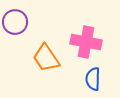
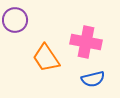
purple circle: moved 2 px up
blue semicircle: rotated 105 degrees counterclockwise
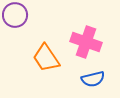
purple circle: moved 5 px up
pink cross: rotated 8 degrees clockwise
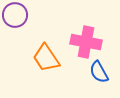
pink cross: rotated 8 degrees counterclockwise
blue semicircle: moved 6 px right, 7 px up; rotated 75 degrees clockwise
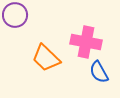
orange trapezoid: rotated 12 degrees counterclockwise
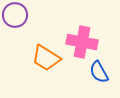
pink cross: moved 4 px left
orange trapezoid: rotated 12 degrees counterclockwise
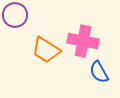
pink cross: moved 1 px right, 1 px up
orange trapezoid: moved 8 px up
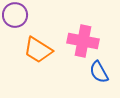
orange trapezoid: moved 8 px left
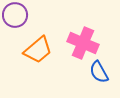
pink cross: moved 2 px down; rotated 12 degrees clockwise
orange trapezoid: rotated 72 degrees counterclockwise
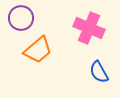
purple circle: moved 6 px right, 3 px down
pink cross: moved 6 px right, 15 px up
